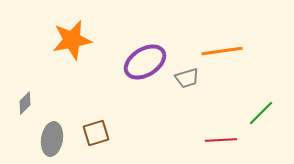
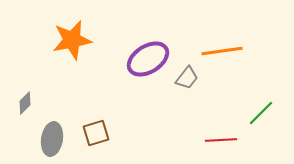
purple ellipse: moved 3 px right, 3 px up
gray trapezoid: rotated 35 degrees counterclockwise
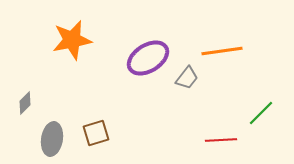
purple ellipse: moved 1 px up
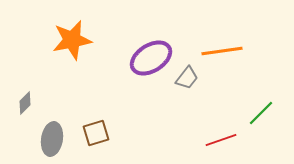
purple ellipse: moved 3 px right
red line: rotated 16 degrees counterclockwise
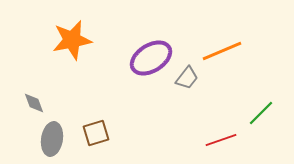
orange line: rotated 15 degrees counterclockwise
gray diamond: moved 9 px right; rotated 65 degrees counterclockwise
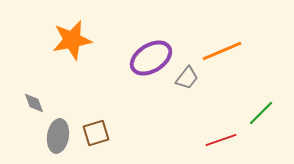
gray ellipse: moved 6 px right, 3 px up
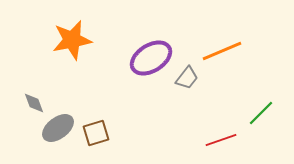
gray ellipse: moved 8 px up; rotated 44 degrees clockwise
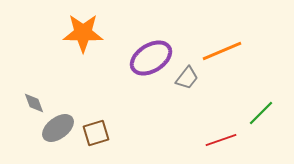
orange star: moved 11 px right, 7 px up; rotated 12 degrees clockwise
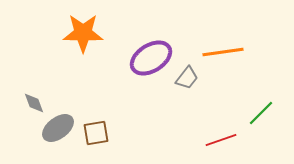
orange line: moved 1 px right, 1 px down; rotated 15 degrees clockwise
brown square: rotated 8 degrees clockwise
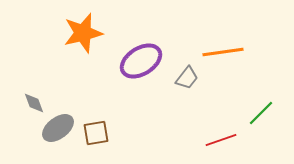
orange star: rotated 15 degrees counterclockwise
purple ellipse: moved 10 px left, 3 px down
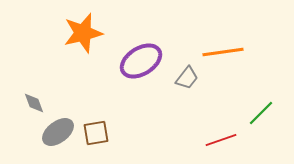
gray ellipse: moved 4 px down
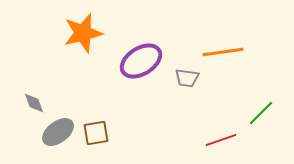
gray trapezoid: rotated 60 degrees clockwise
